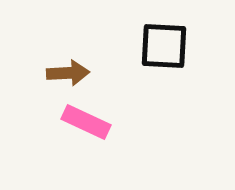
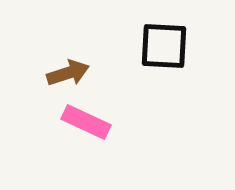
brown arrow: rotated 15 degrees counterclockwise
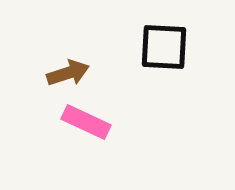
black square: moved 1 px down
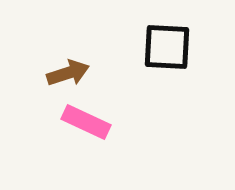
black square: moved 3 px right
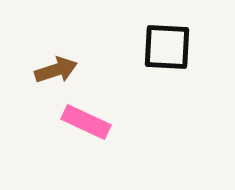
brown arrow: moved 12 px left, 3 px up
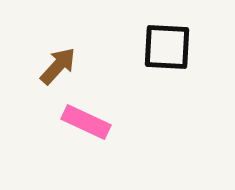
brown arrow: moved 2 px right, 4 px up; rotated 30 degrees counterclockwise
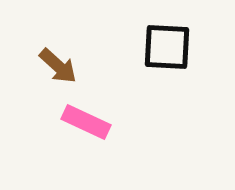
brown arrow: rotated 90 degrees clockwise
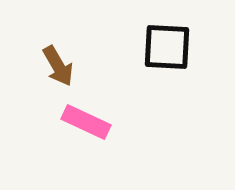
brown arrow: rotated 18 degrees clockwise
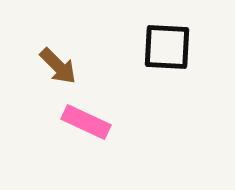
brown arrow: rotated 15 degrees counterclockwise
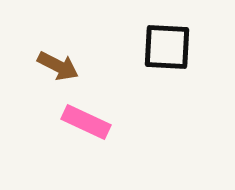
brown arrow: rotated 18 degrees counterclockwise
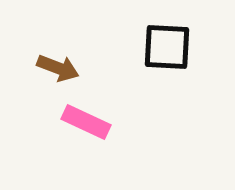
brown arrow: moved 2 px down; rotated 6 degrees counterclockwise
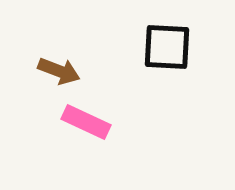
brown arrow: moved 1 px right, 3 px down
